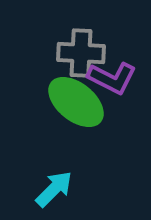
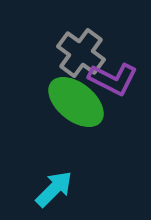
gray cross: rotated 33 degrees clockwise
purple L-shape: moved 1 px right, 1 px down
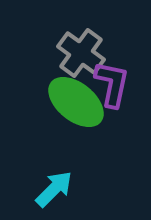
purple L-shape: moved 1 px left, 5 px down; rotated 105 degrees counterclockwise
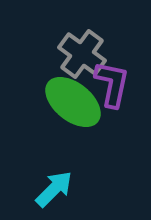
gray cross: moved 1 px right, 1 px down
green ellipse: moved 3 px left
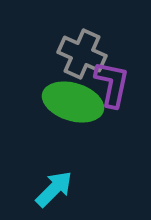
gray cross: rotated 12 degrees counterclockwise
green ellipse: rotated 22 degrees counterclockwise
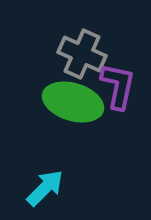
purple L-shape: moved 6 px right, 2 px down
cyan arrow: moved 9 px left, 1 px up
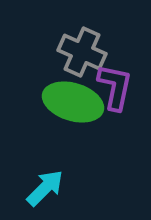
gray cross: moved 2 px up
purple L-shape: moved 3 px left, 1 px down
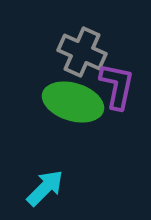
purple L-shape: moved 2 px right, 1 px up
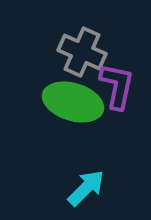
cyan arrow: moved 41 px right
